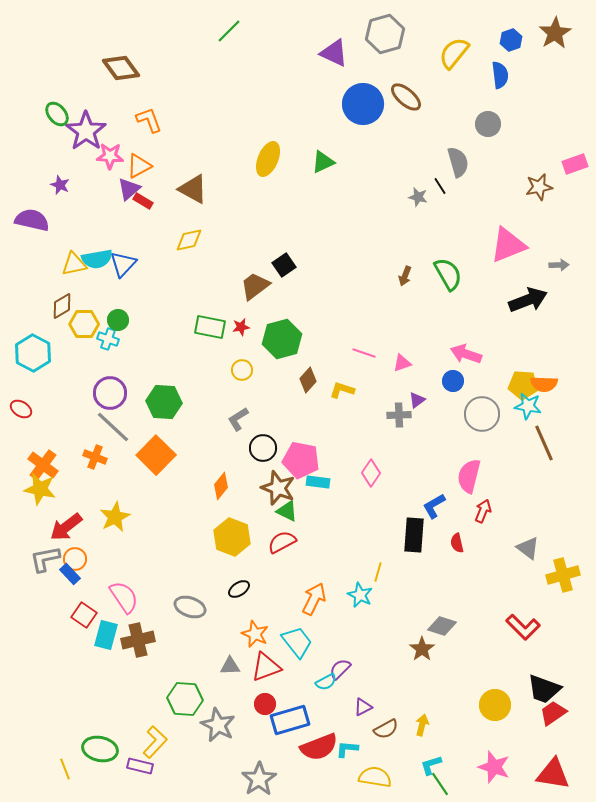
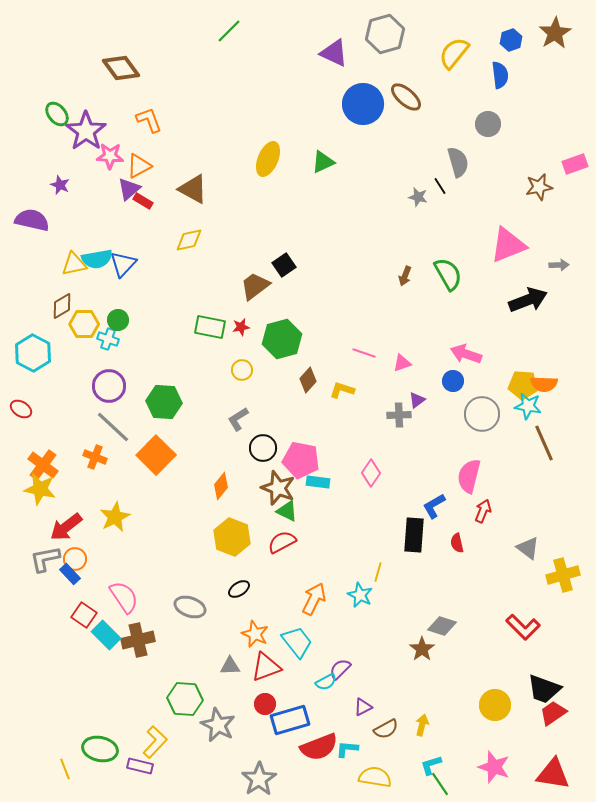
purple circle at (110, 393): moved 1 px left, 7 px up
cyan rectangle at (106, 635): rotated 60 degrees counterclockwise
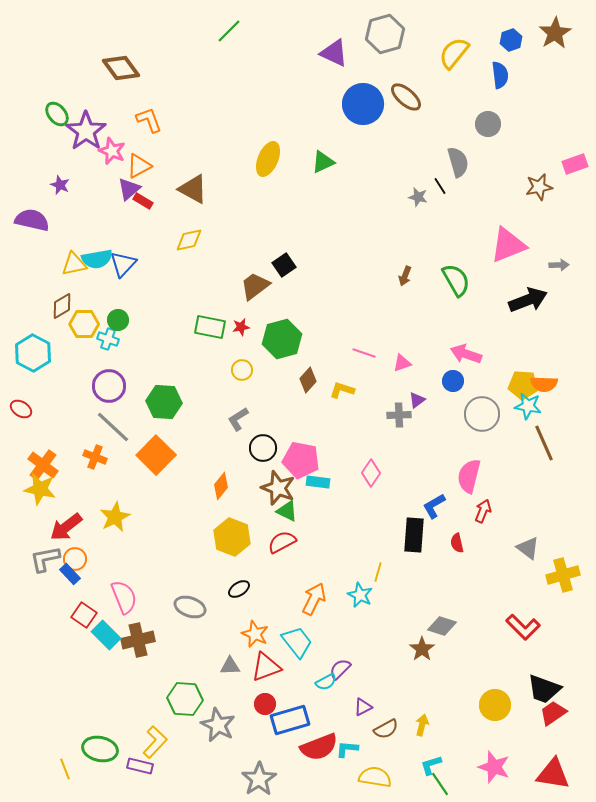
pink star at (110, 156): moved 2 px right, 5 px up; rotated 20 degrees clockwise
green semicircle at (448, 274): moved 8 px right, 6 px down
pink semicircle at (124, 597): rotated 12 degrees clockwise
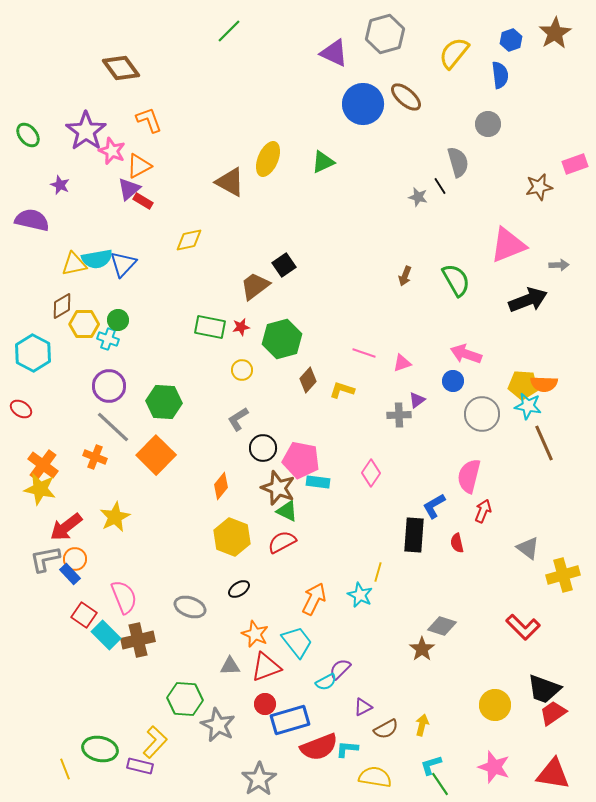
green ellipse at (57, 114): moved 29 px left, 21 px down
brown triangle at (193, 189): moved 37 px right, 7 px up
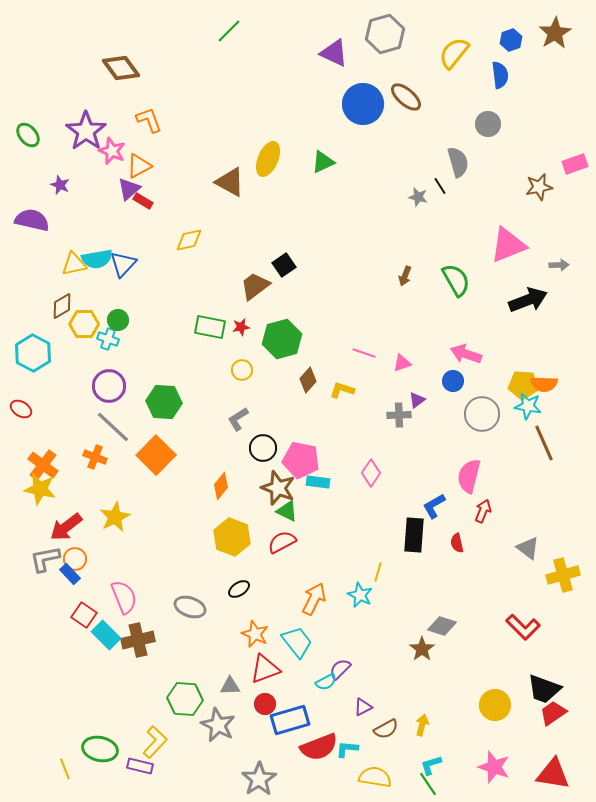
gray triangle at (230, 666): moved 20 px down
red triangle at (266, 667): moved 1 px left, 2 px down
green line at (440, 784): moved 12 px left
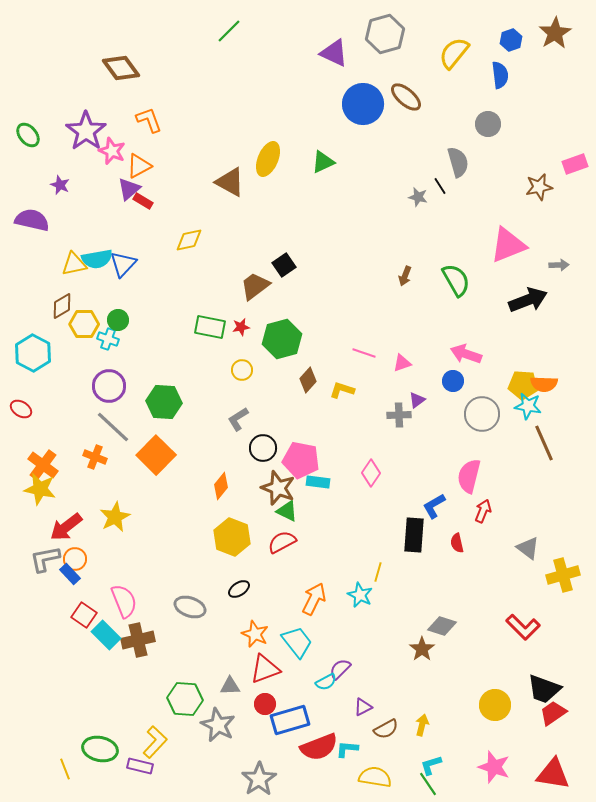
pink semicircle at (124, 597): moved 4 px down
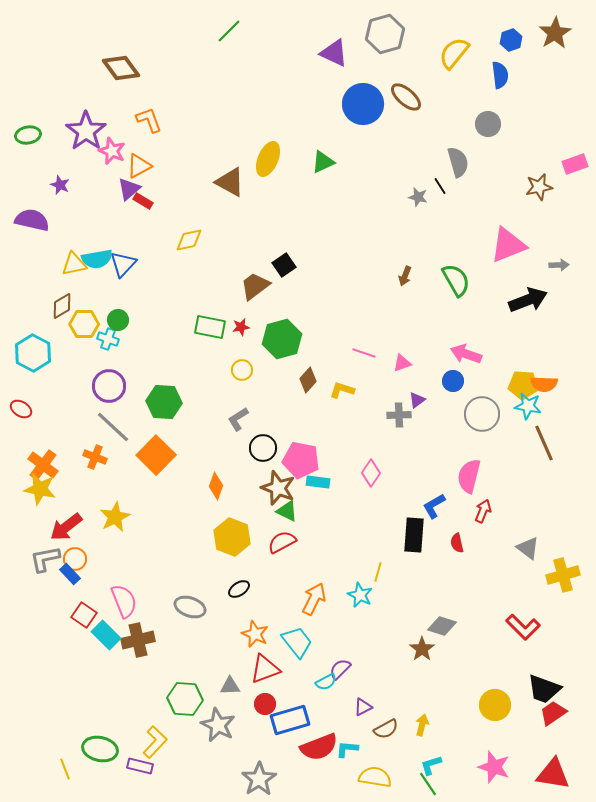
green ellipse at (28, 135): rotated 60 degrees counterclockwise
orange diamond at (221, 486): moved 5 px left; rotated 20 degrees counterclockwise
